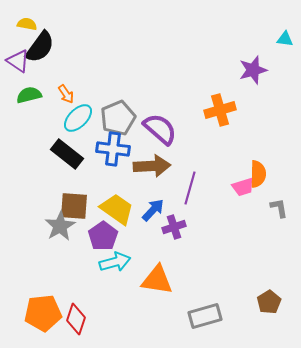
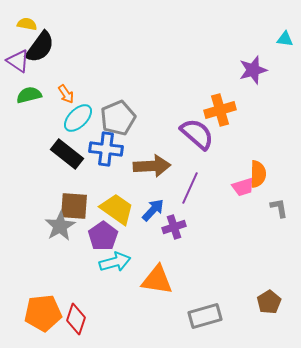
purple semicircle: moved 37 px right, 5 px down
blue cross: moved 7 px left
purple line: rotated 8 degrees clockwise
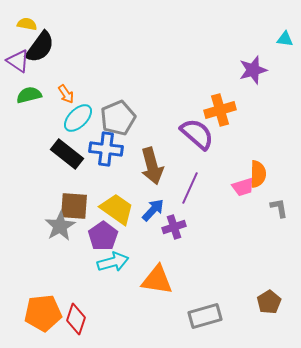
brown arrow: rotated 78 degrees clockwise
cyan arrow: moved 2 px left
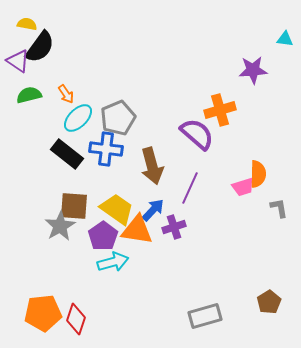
purple star: rotated 12 degrees clockwise
orange triangle: moved 20 px left, 50 px up
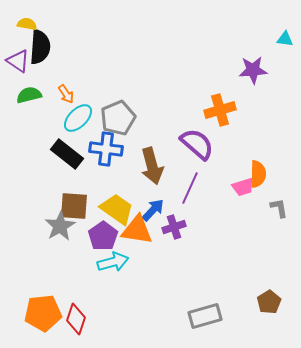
black semicircle: rotated 32 degrees counterclockwise
purple semicircle: moved 10 px down
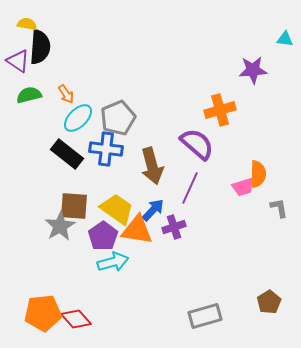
red diamond: rotated 60 degrees counterclockwise
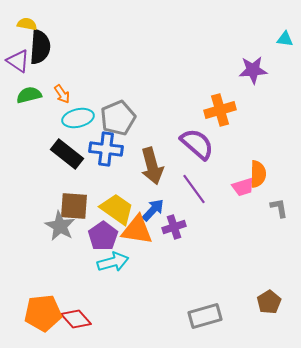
orange arrow: moved 4 px left
cyan ellipse: rotated 32 degrees clockwise
purple line: moved 4 px right, 1 px down; rotated 60 degrees counterclockwise
gray star: rotated 12 degrees counterclockwise
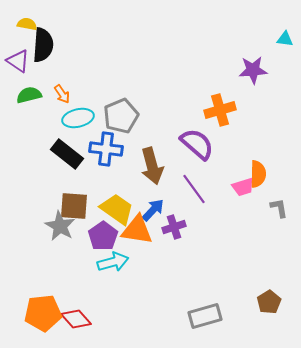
black semicircle: moved 3 px right, 2 px up
gray pentagon: moved 3 px right, 2 px up
